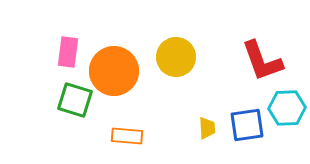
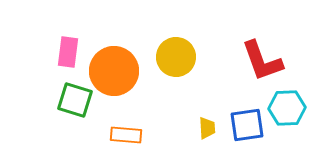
orange rectangle: moved 1 px left, 1 px up
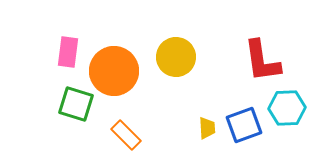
red L-shape: rotated 12 degrees clockwise
green square: moved 1 px right, 4 px down
blue square: moved 3 px left; rotated 12 degrees counterclockwise
orange rectangle: rotated 40 degrees clockwise
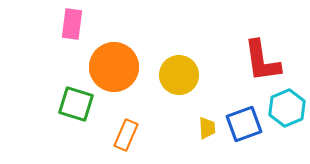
pink rectangle: moved 4 px right, 28 px up
yellow circle: moved 3 px right, 18 px down
orange circle: moved 4 px up
cyan hexagon: rotated 21 degrees counterclockwise
blue square: moved 1 px up
orange rectangle: rotated 68 degrees clockwise
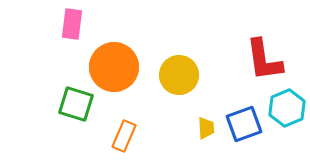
red L-shape: moved 2 px right, 1 px up
yellow trapezoid: moved 1 px left
orange rectangle: moved 2 px left, 1 px down
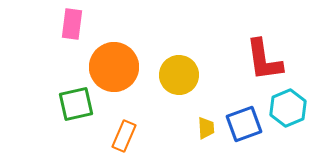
green square: rotated 30 degrees counterclockwise
cyan hexagon: moved 1 px right
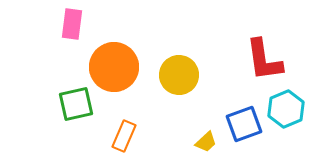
cyan hexagon: moved 2 px left, 1 px down
yellow trapezoid: moved 14 px down; rotated 50 degrees clockwise
